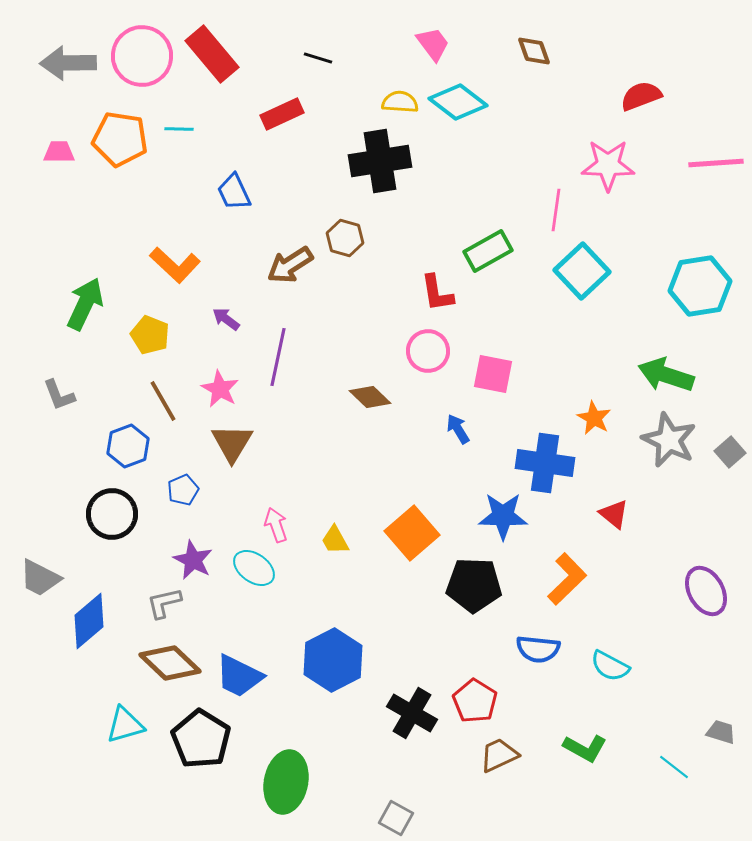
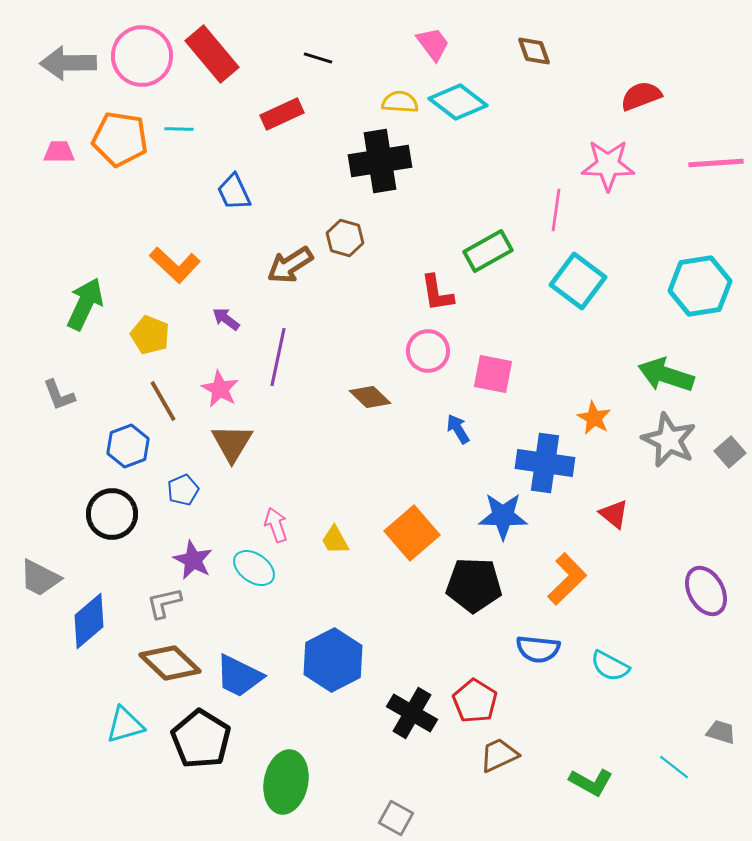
cyan square at (582, 271): moved 4 px left, 10 px down; rotated 10 degrees counterclockwise
green L-shape at (585, 748): moved 6 px right, 34 px down
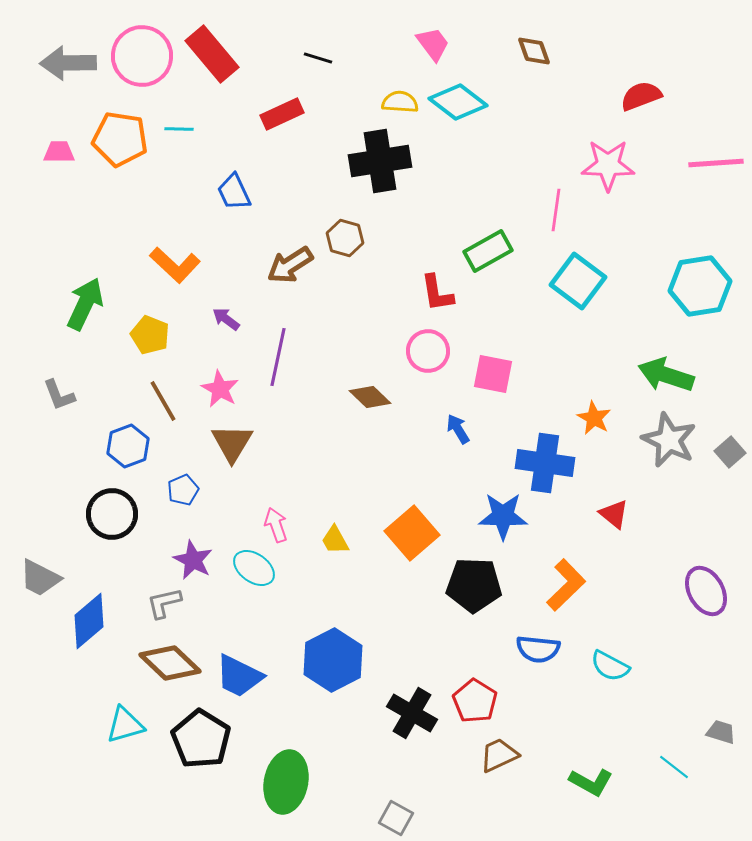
orange L-shape at (567, 579): moved 1 px left, 6 px down
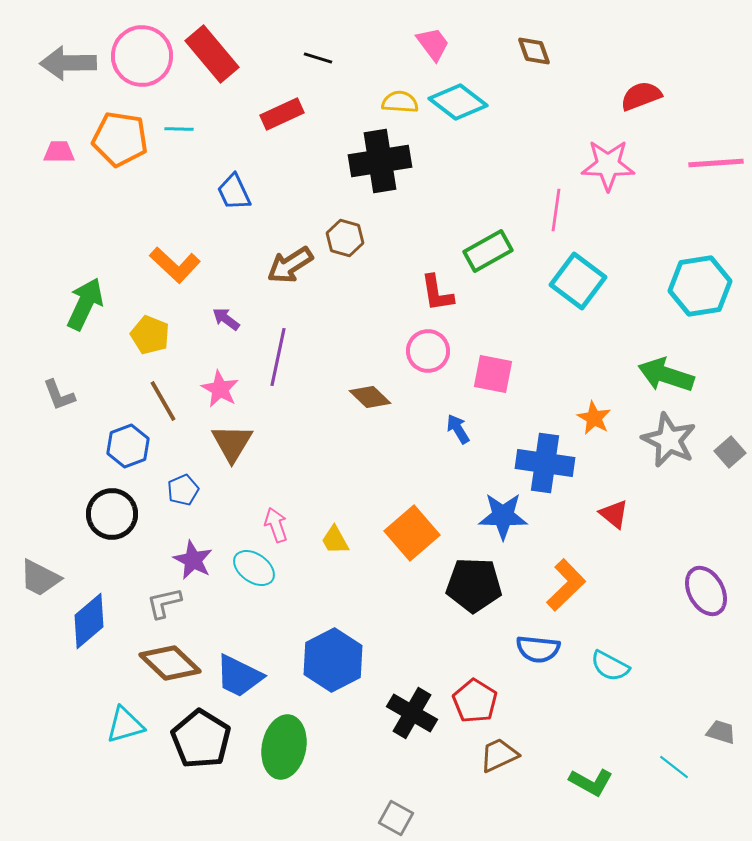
green ellipse at (286, 782): moved 2 px left, 35 px up
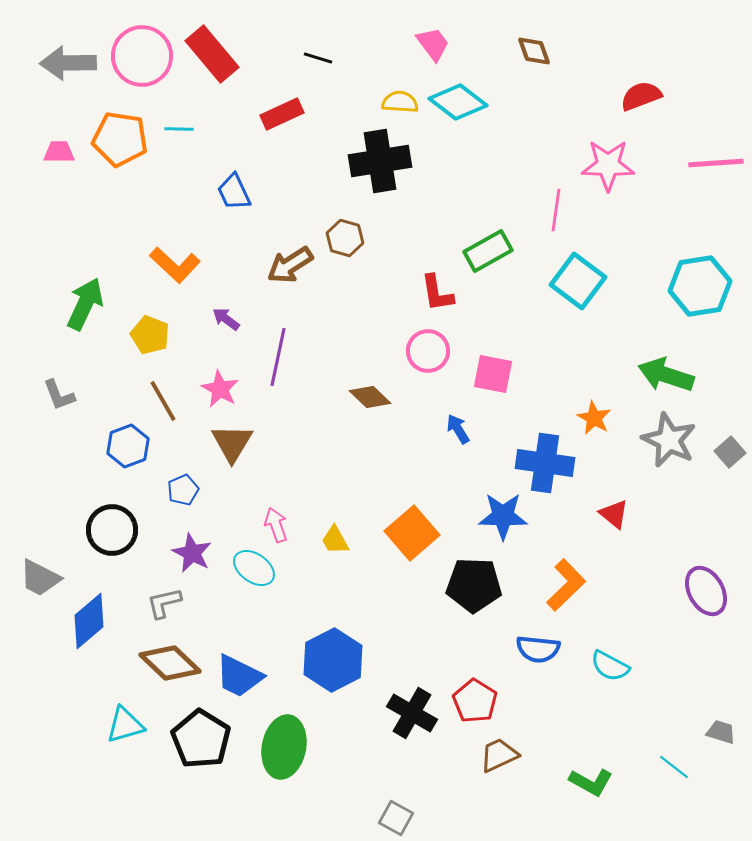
black circle at (112, 514): moved 16 px down
purple star at (193, 560): moved 1 px left, 7 px up
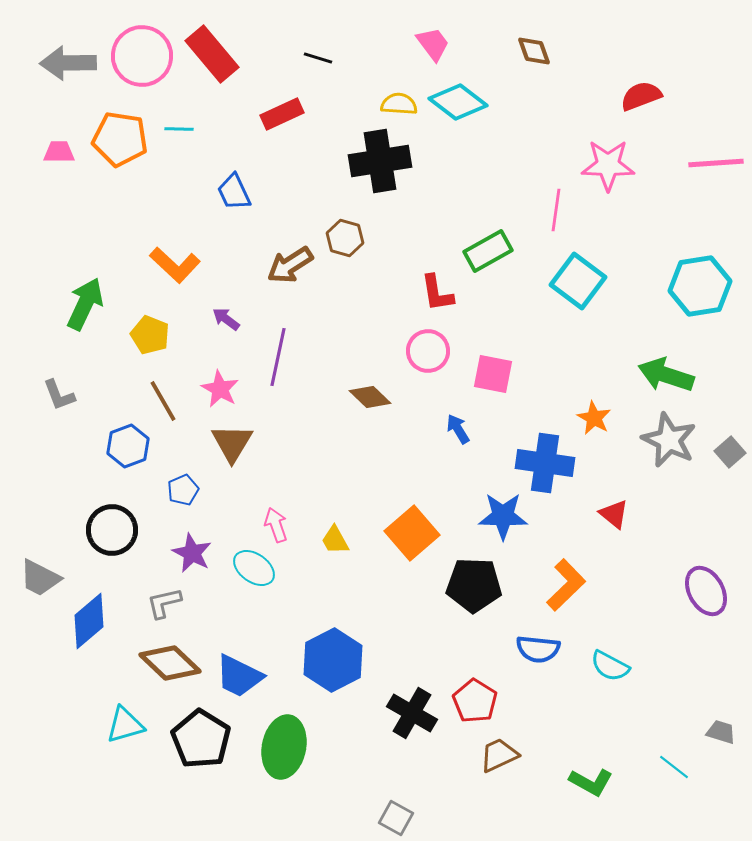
yellow semicircle at (400, 102): moved 1 px left, 2 px down
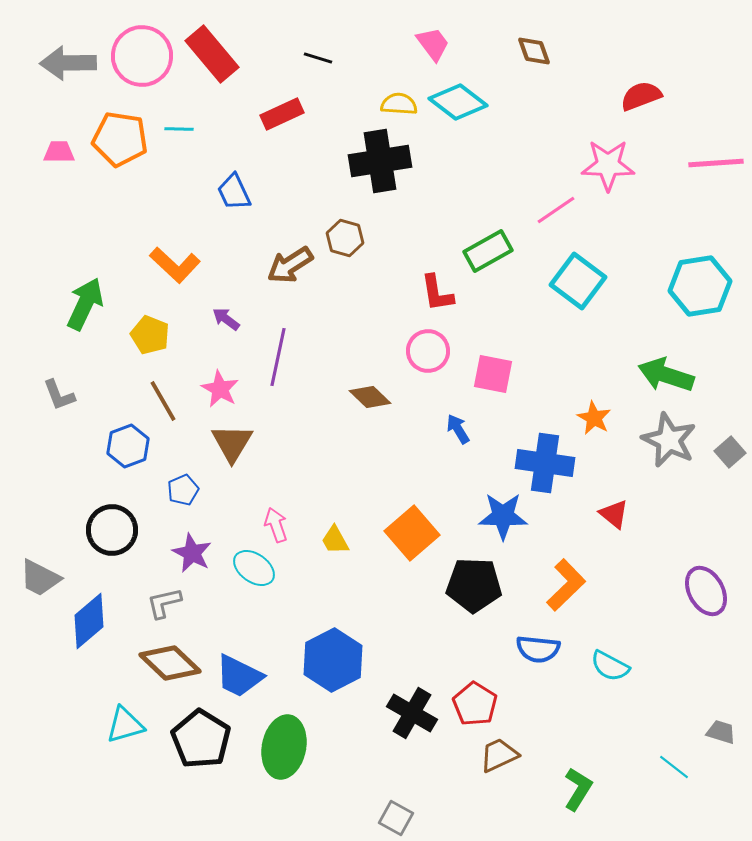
pink line at (556, 210): rotated 48 degrees clockwise
red pentagon at (475, 701): moved 3 px down
green L-shape at (591, 782): moved 13 px left, 7 px down; rotated 87 degrees counterclockwise
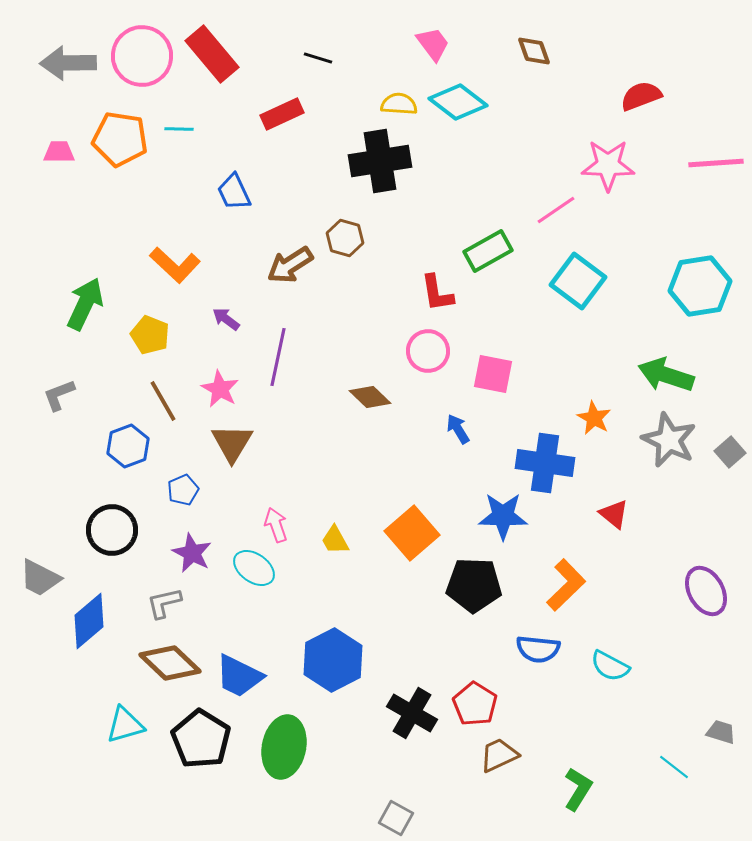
gray L-shape at (59, 395): rotated 90 degrees clockwise
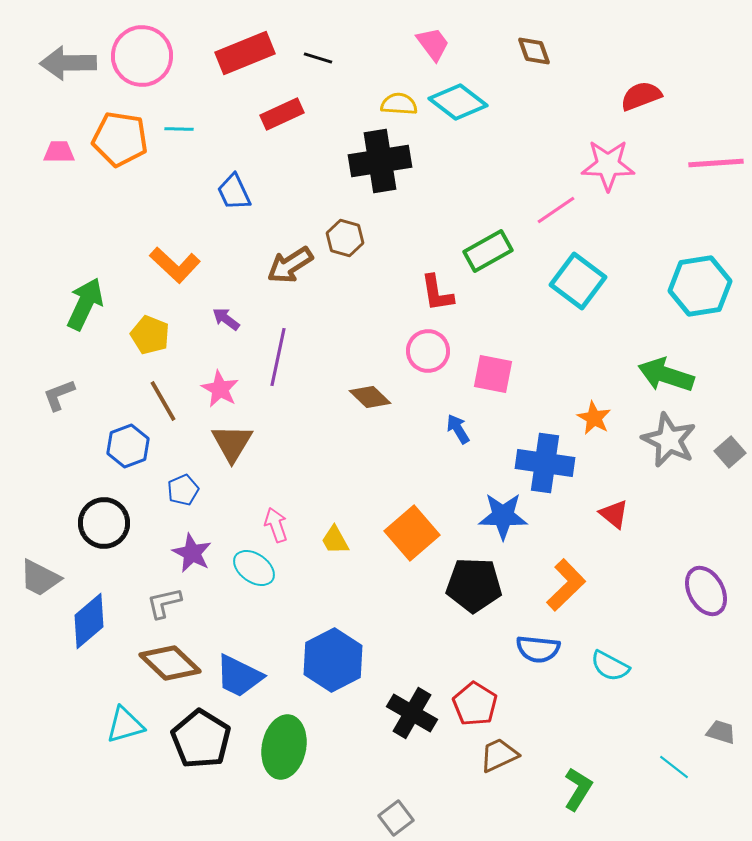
red rectangle at (212, 54): moved 33 px right, 1 px up; rotated 72 degrees counterclockwise
black circle at (112, 530): moved 8 px left, 7 px up
gray square at (396, 818): rotated 24 degrees clockwise
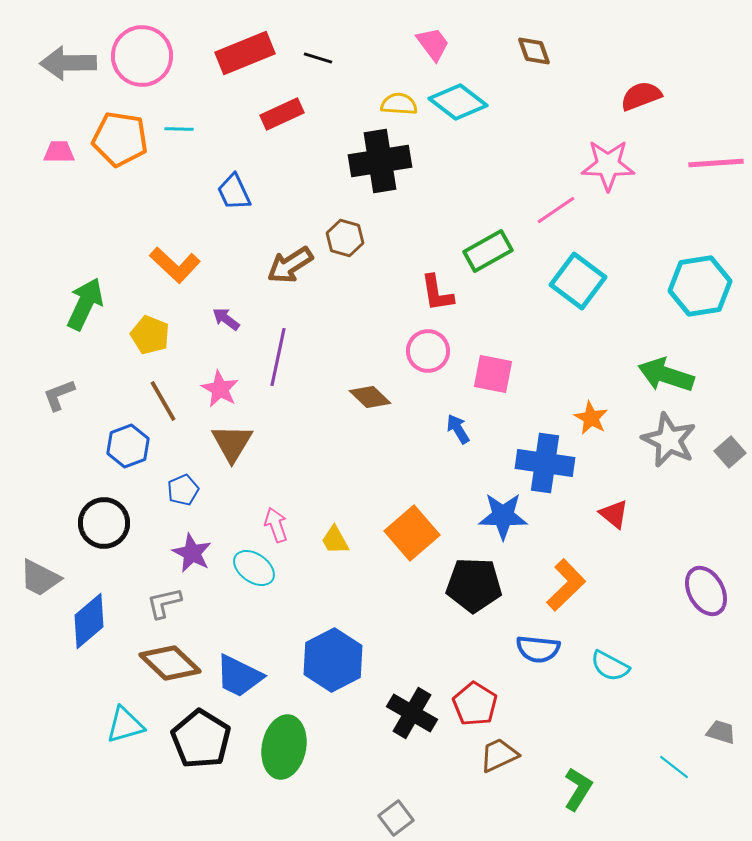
orange star at (594, 418): moved 3 px left
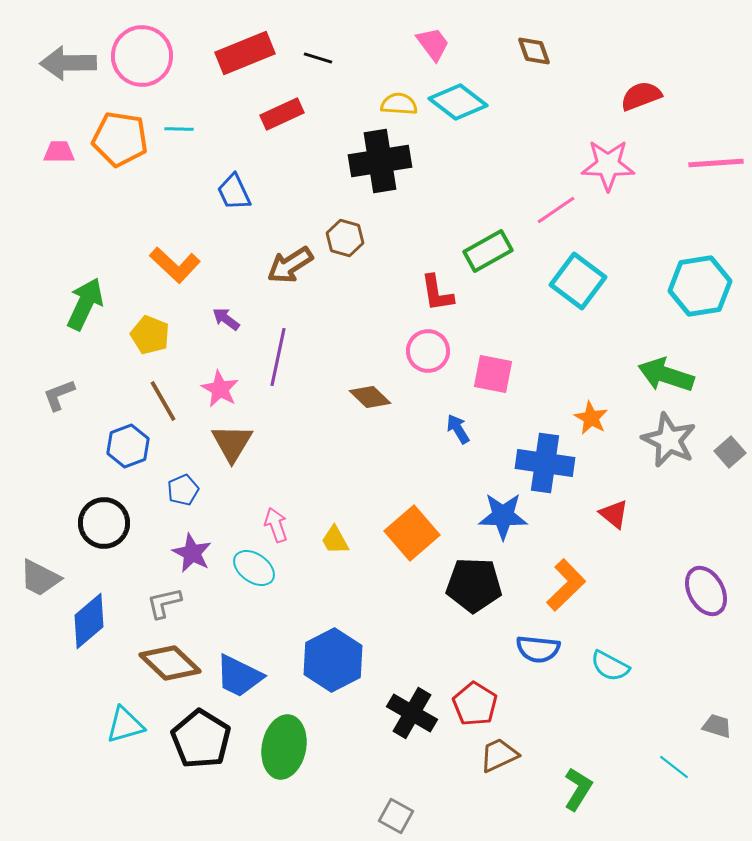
gray trapezoid at (721, 732): moved 4 px left, 6 px up
gray square at (396, 818): moved 2 px up; rotated 24 degrees counterclockwise
